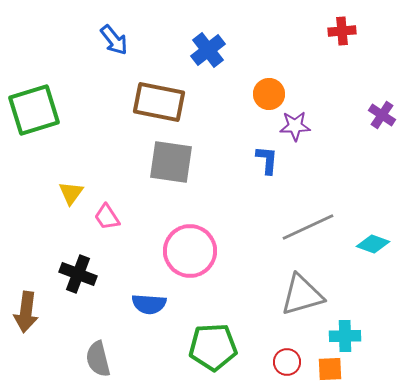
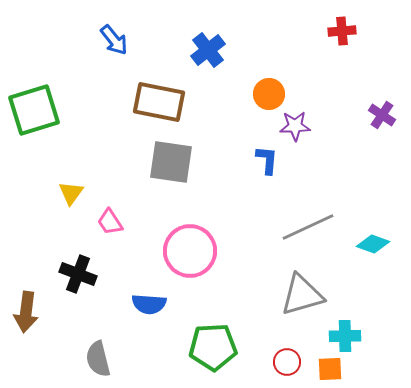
pink trapezoid: moved 3 px right, 5 px down
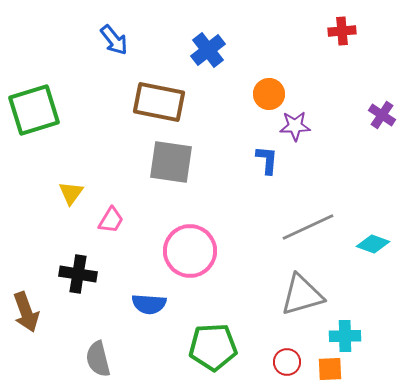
pink trapezoid: moved 1 px right, 2 px up; rotated 116 degrees counterclockwise
black cross: rotated 12 degrees counterclockwise
brown arrow: rotated 27 degrees counterclockwise
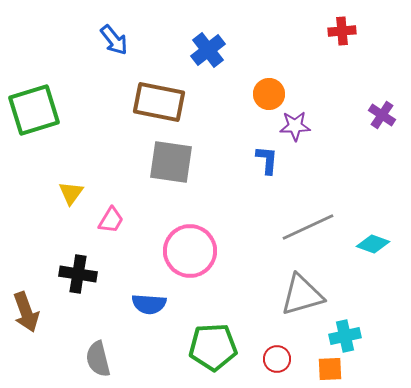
cyan cross: rotated 12 degrees counterclockwise
red circle: moved 10 px left, 3 px up
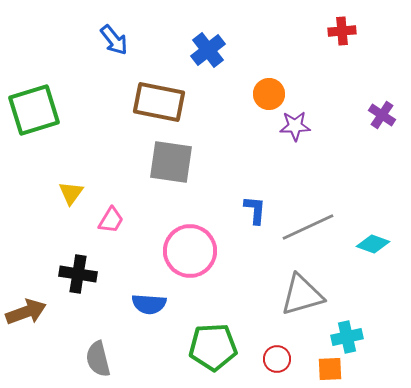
blue L-shape: moved 12 px left, 50 px down
brown arrow: rotated 90 degrees counterclockwise
cyan cross: moved 2 px right, 1 px down
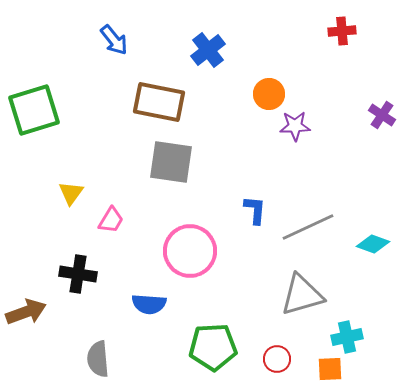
gray semicircle: rotated 9 degrees clockwise
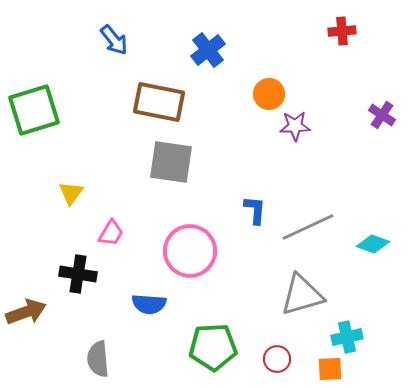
pink trapezoid: moved 13 px down
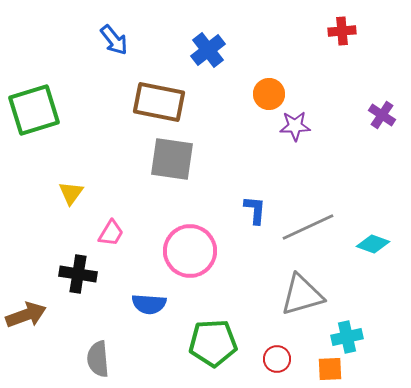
gray square: moved 1 px right, 3 px up
brown arrow: moved 3 px down
green pentagon: moved 4 px up
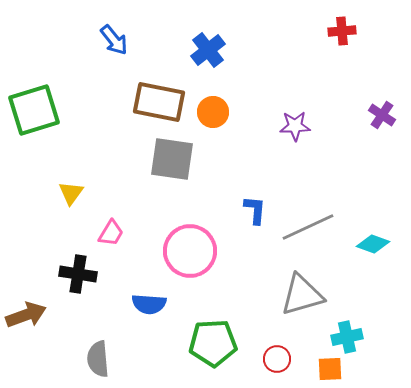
orange circle: moved 56 px left, 18 px down
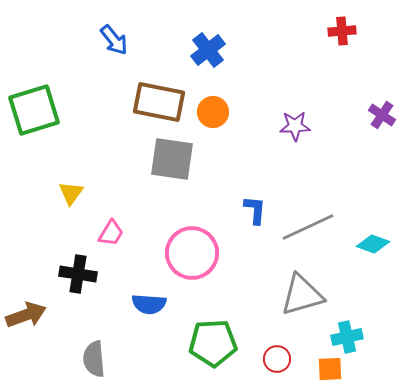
pink circle: moved 2 px right, 2 px down
gray semicircle: moved 4 px left
